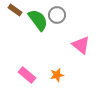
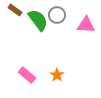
pink triangle: moved 5 px right, 20 px up; rotated 36 degrees counterclockwise
orange star: rotated 24 degrees counterclockwise
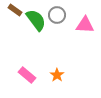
green semicircle: moved 2 px left
pink triangle: moved 1 px left
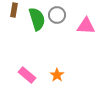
brown rectangle: moved 1 px left; rotated 64 degrees clockwise
green semicircle: moved 1 px right, 1 px up; rotated 20 degrees clockwise
pink triangle: moved 1 px right, 1 px down
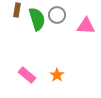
brown rectangle: moved 3 px right
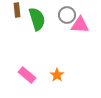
brown rectangle: rotated 16 degrees counterclockwise
gray circle: moved 10 px right
pink triangle: moved 6 px left, 1 px up
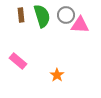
brown rectangle: moved 4 px right, 5 px down
gray circle: moved 1 px left
green semicircle: moved 5 px right, 3 px up
pink rectangle: moved 9 px left, 14 px up
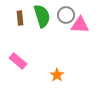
brown rectangle: moved 1 px left, 3 px down
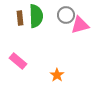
green semicircle: moved 6 px left; rotated 15 degrees clockwise
pink triangle: rotated 18 degrees counterclockwise
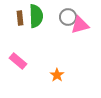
gray circle: moved 2 px right, 2 px down
